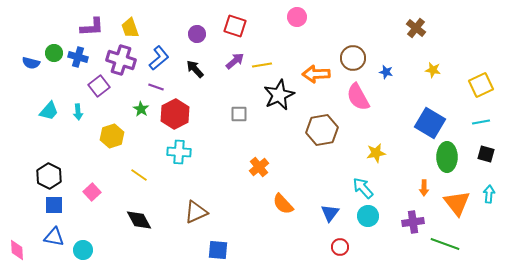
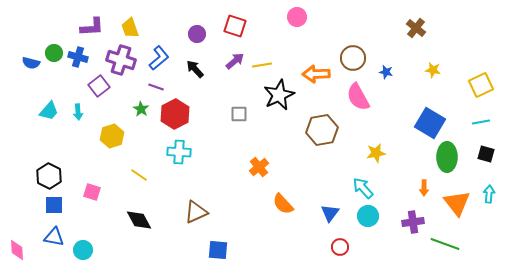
pink square at (92, 192): rotated 30 degrees counterclockwise
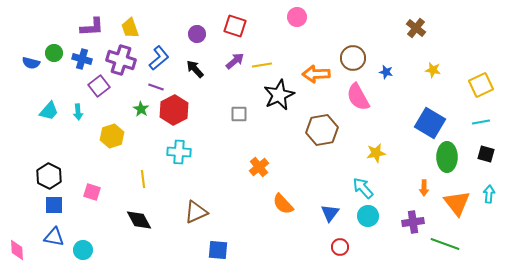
blue cross at (78, 57): moved 4 px right, 2 px down
red hexagon at (175, 114): moved 1 px left, 4 px up
yellow line at (139, 175): moved 4 px right, 4 px down; rotated 48 degrees clockwise
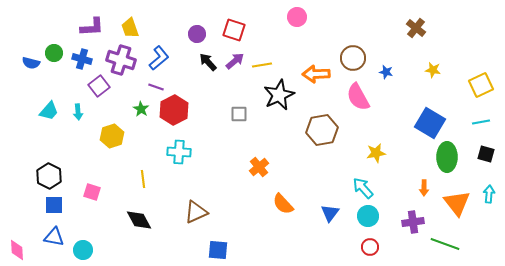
red square at (235, 26): moved 1 px left, 4 px down
black arrow at (195, 69): moved 13 px right, 7 px up
red circle at (340, 247): moved 30 px right
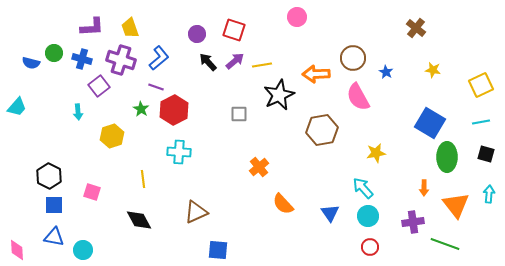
blue star at (386, 72): rotated 16 degrees clockwise
cyan trapezoid at (49, 111): moved 32 px left, 4 px up
orange triangle at (457, 203): moved 1 px left, 2 px down
blue triangle at (330, 213): rotated 12 degrees counterclockwise
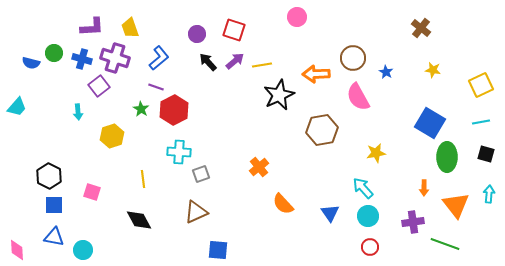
brown cross at (416, 28): moved 5 px right
purple cross at (121, 60): moved 6 px left, 2 px up
gray square at (239, 114): moved 38 px left, 60 px down; rotated 18 degrees counterclockwise
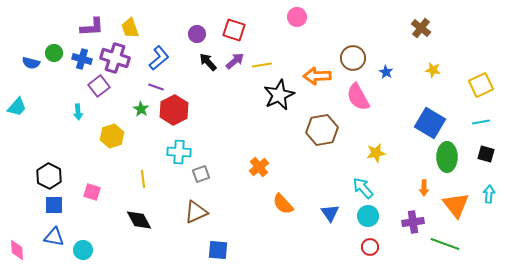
orange arrow at (316, 74): moved 1 px right, 2 px down
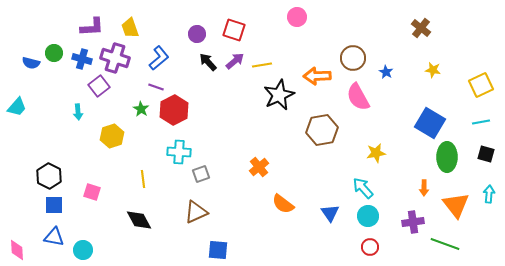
orange semicircle at (283, 204): rotated 10 degrees counterclockwise
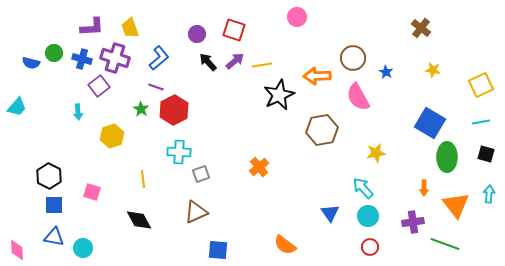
orange semicircle at (283, 204): moved 2 px right, 41 px down
cyan circle at (83, 250): moved 2 px up
